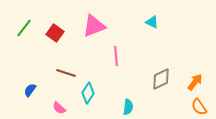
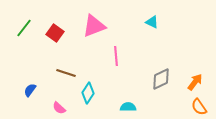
cyan semicircle: rotated 98 degrees counterclockwise
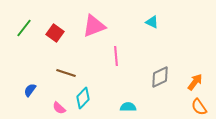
gray diamond: moved 1 px left, 2 px up
cyan diamond: moved 5 px left, 5 px down; rotated 10 degrees clockwise
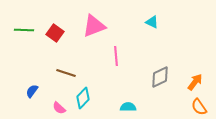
green line: moved 2 px down; rotated 54 degrees clockwise
blue semicircle: moved 2 px right, 1 px down
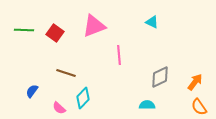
pink line: moved 3 px right, 1 px up
cyan semicircle: moved 19 px right, 2 px up
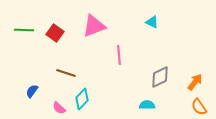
cyan diamond: moved 1 px left, 1 px down
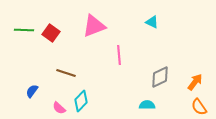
red square: moved 4 px left
cyan diamond: moved 1 px left, 2 px down
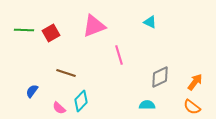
cyan triangle: moved 2 px left
red square: rotated 24 degrees clockwise
pink line: rotated 12 degrees counterclockwise
orange semicircle: moved 7 px left; rotated 18 degrees counterclockwise
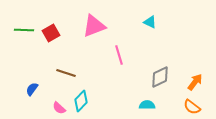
blue semicircle: moved 2 px up
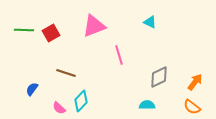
gray diamond: moved 1 px left
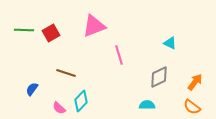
cyan triangle: moved 20 px right, 21 px down
